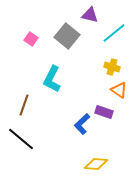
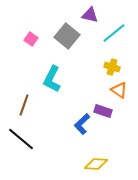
purple rectangle: moved 1 px left, 1 px up
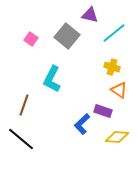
yellow diamond: moved 21 px right, 27 px up
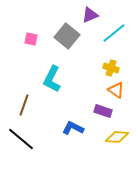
purple triangle: rotated 36 degrees counterclockwise
pink square: rotated 24 degrees counterclockwise
yellow cross: moved 1 px left, 1 px down
orange triangle: moved 3 px left
blue L-shape: moved 9 px left, 4 px down; rotated 70 degrees clockwise
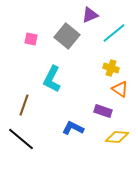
orange triangle: moved 4 px right, 1 px up
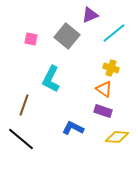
cyan L-shape: moved 1 px left
orange triangle: moved 16 px left
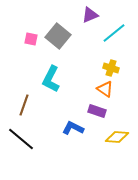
gray square: moved 9 px left
orange triangle: moved 1 px right
purple rectangle: moved 6 px left
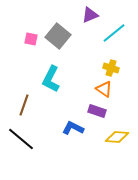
orange triangle: moved 1 px left
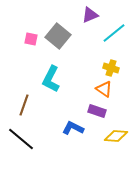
yellow diamond: moved 1 px left, 1 px up
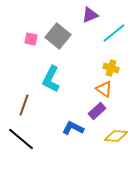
purple rectangle: rotated 60 degrees counterclockwise
